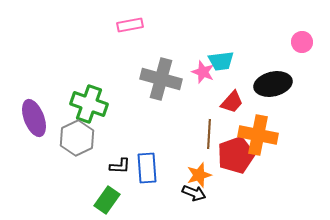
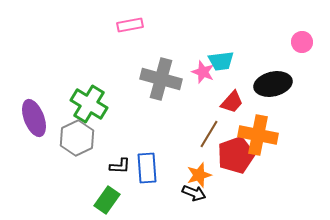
green cross: rotated 12 degrees clockwise
brown line: rotated 28 degrees clockwise
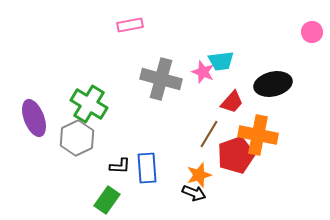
pink circle: moved 10 px right, 10 px up
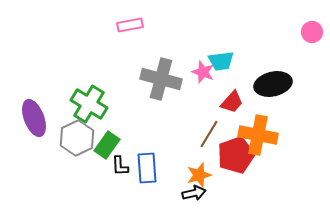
black L-shape: rotated 85 degrees clockwise
black arrow: rotated 35 degrees counterclockwise
green rectangle: moved 55 px up
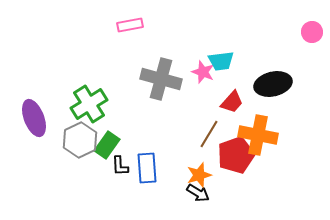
green cross: rotated 27 degrees clockwise
gray hexagon: moved 3 px right, 2 px down
black arrow: moved 4 px right; rotated 45 degrees clockwise
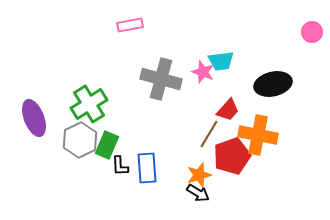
red trapezoid: moved 4 px left, 8 px down
green rectangle: rotated 12 degrees counterclockwise
red pentagon: moved 4 px left, 1 px down
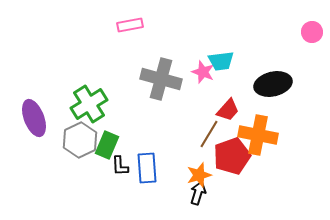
black arrow: rotated 105 degrees counterclockwise
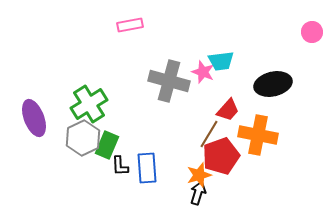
gray cross: moved 8 px right, 2 px down
gray hexagon: moved 3 px right, 2 px up
red pentagon: moved 11 px left
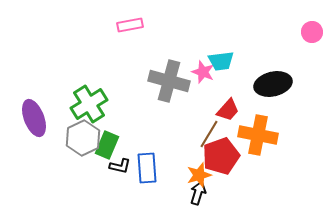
black L-shape: rotated 75 degrees counterclockwise
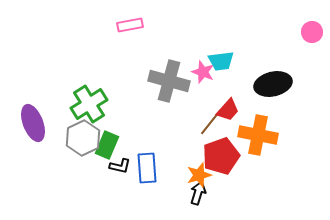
purple ellipse: moved 1 px left, 5 px down
brown line: moved 2 px right, 12 px up; rotated 8 degrees clockwise
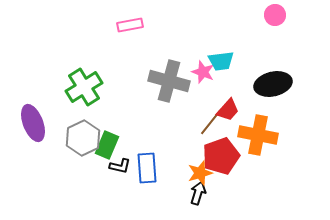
pink circle: moved 37 px left, 17 px up
green cross: moved 5 px left, 17 px up
orange star: moved 1 px right, 2 px up
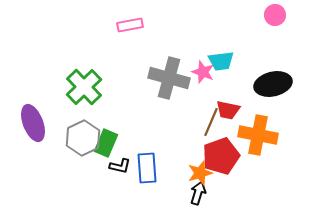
gray cross: moved 3 px up
green cross: rotated 12 degrees counterclockwise
red trapezoid: rotated 60 degrees clockwise
brown line: rotated 16 degrees counterclockwise
green rectangle: moved 1 px left, 2 px up
